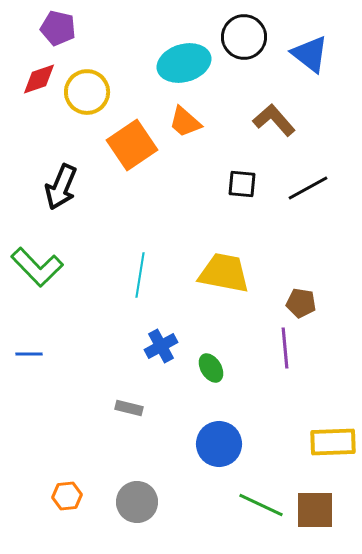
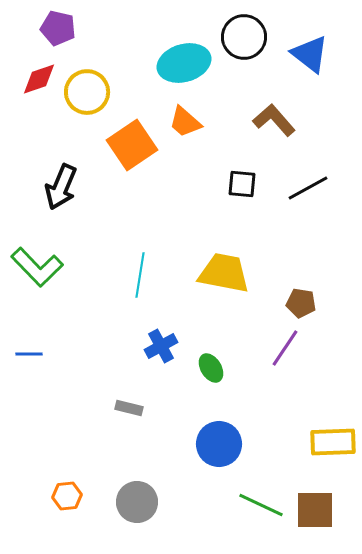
purple line: rotated 39 degrees clockwise
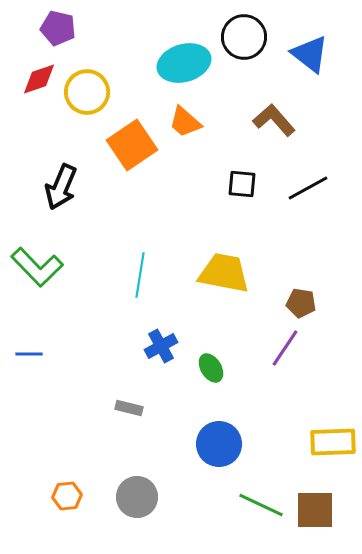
gray circle: moved 5 px up
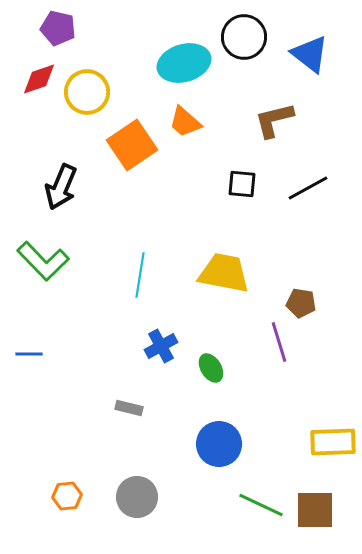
brown L-shape: rotated 63 degrees counterclockwise
green L-shape: moved 6 px right, 6 px up
purple line: moved 6 px left, 6 px up; rotated 51 degrees counterclockwise
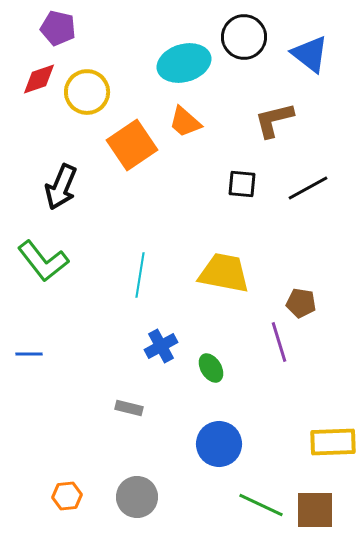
green L-shape: rotated 6 degrees clockwise
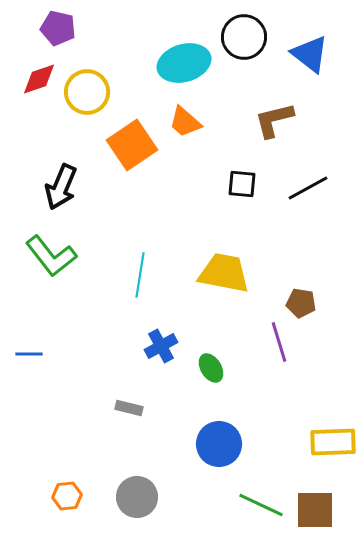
green L-shape: moved 8 px right, 5 px up
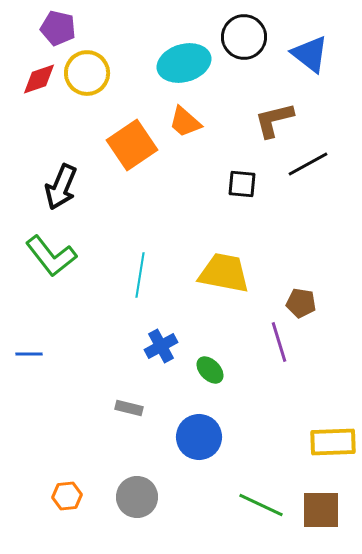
yellow circle: moved 19 px up
black line: moved 24 px up
green ellipse: moved 1 px left, 2 px down; rotated 12 degrees counterclockwise
blue circle: moved 20 px left, 7 px up
brown square: moved 6 px right
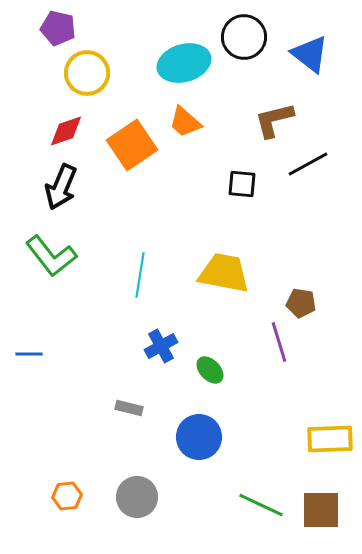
red diamond: moved 27 px right, 52 px down
yellow rectangle: moved 3 px left, 3 px up
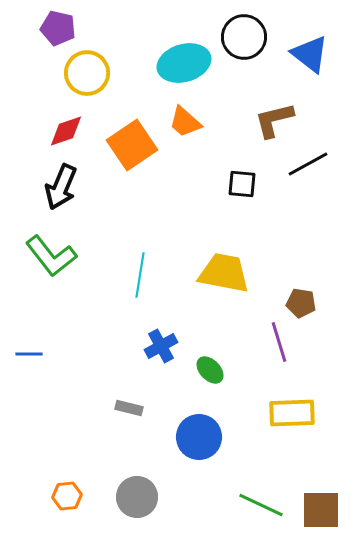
yellow rectangle: moved 38 px left, 26 px up
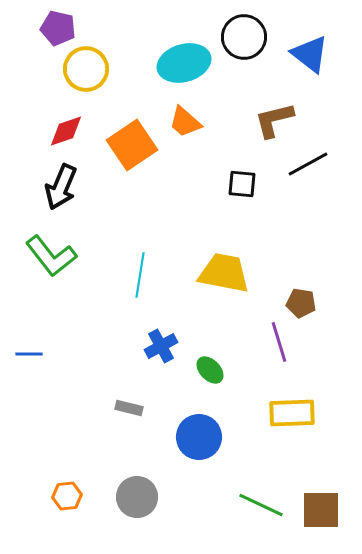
yellow circle: moved 1 px left, 4 px up
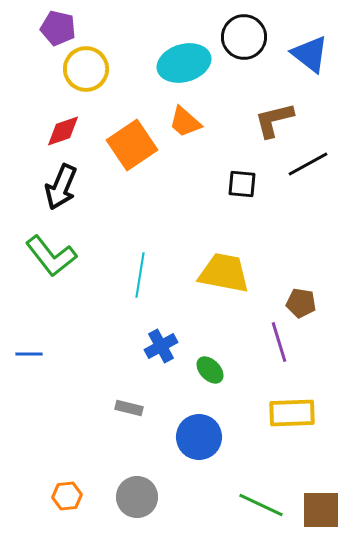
red diamond: moved 3 px left
